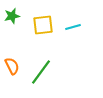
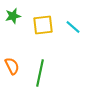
green star: moved 1 px right
cyan line: rotated 56 degrees clockwise
green line: moved 1 px left, 1 px down; rotated 24 degrees counterclockwise
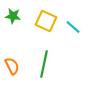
green star: rotated 21 degrees clockwise
yellow square: moved 3 px right, 4 px up; rotated 30 degrees clockwise
green line: moved 4 px right, 9 px up
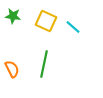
orange semicircle: moved 3 px down
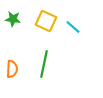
green star: moved 3 px down
orange semicircle: rotated 30 degrees clockwise
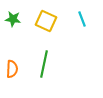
cyan line: moved 9 px right, 8 px up; rotated 28 degrees clockwise
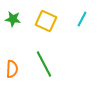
cyan line: rotated 49 degrees clockwise
green line: rotated 40 degrees counterclockwise
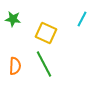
yellow square: moved 12 px down
orange semicircle: moved 3 px right, 3 px up
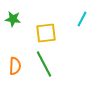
yellow square: rotated 30 degrees counterclockwise
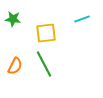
cyan line: rotated 42 degrees clockwise
orange semicircle: rotated 24 degrees clockwise
